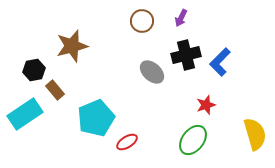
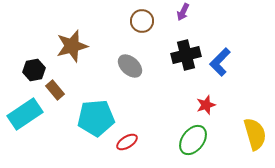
purple arrow: moved 2 px right, 6 px up
gray ellipse: moved 22 px left, 6 px up
cyan pentagon: rotated 18 degrees clockwise
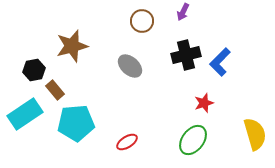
red star: moved 2 px left, 2 px up
cyan pentagon: moved 20 px left, 5 px down
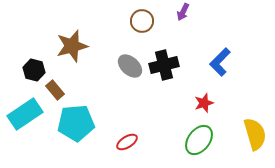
black cross: moved 22 px left, 10 px down
black hexagon: rotated 25 degrees clockwise
green ellipse: moved 6 px right
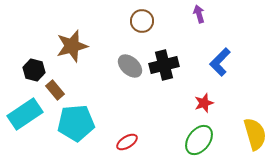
purple arrow: moved 16 px right, 2 px down; rotated 138 degrees clockwise
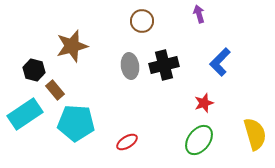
gray ellipse: rotated 40 degrees clockwise
cyan pentagon: rotated 9 degrees clockwise
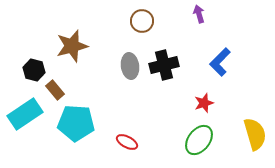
red ellipse: rotated 60 degrees clockwise
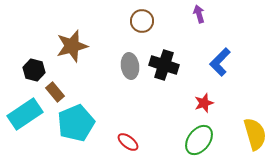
black cross: rotated 32 degrees clockwise
brown rectangle: moved 2 px down
cyan pentagon: rotated 27 degrees counterclockwise
red ellipse: moved 1 px right; rotated 10 degrees clockwise
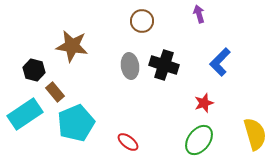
brown star: rotated 24 degrees clockwise
